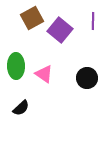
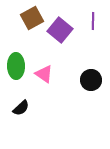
black circle: moved 4 px right, 2 px down
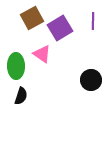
purple square: moved 2 px up; rotated 20 degrees clockwise
pink triangle: moved 2 px left, 20 px up
black semicircle: moved 12 px up; rotated 30 degrees counterclockwise
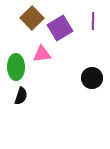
brown square: rotated 15 degrees counterclockwise
pink triangle: rotated 42 degrees counterclockwise
green ellipse: moved 1 px down
black circle: moved 1 px right, 2 px up
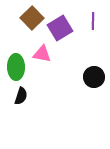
pink triangle: rotated 18 degrees clockwise
black circle: moved 2 px right, 1 px up
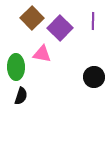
purple square: rotated 15 degrees counterclockwise
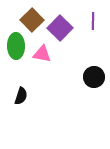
brown square: moved 2 px down
green ellipse: moved 21 px up
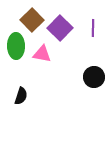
purple line: moved 7 px down
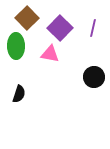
brown square: moved 5 px left, 2 px up
purple line: rotated 12 degrees clockwise
pink triangle: moved 8 px right
black semicircle: moved 2 px left, 2 px up
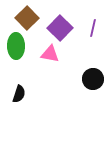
black circle: moved 1 px left, 2 px down
